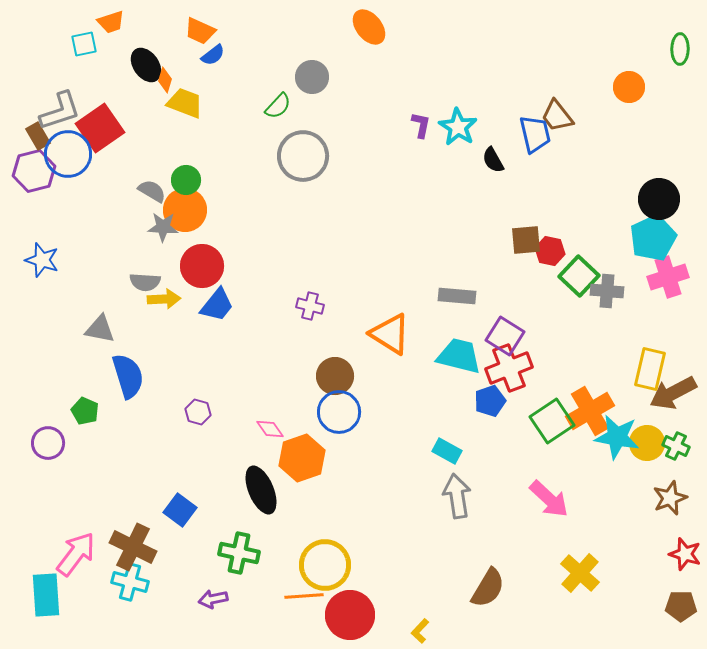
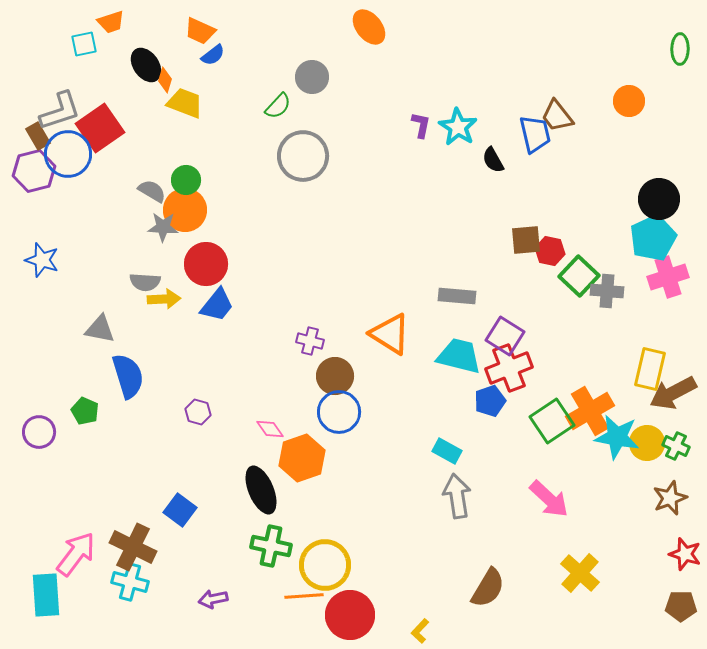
orange circle at (629, 87): moved 14 px down
red circle at (202, 266): moved 4 px right, 2 px up
purple cross at (310, 306): moved 35 px down
purple circle at (48, 443): moved 9 px left, 11 px up
green cross at (239, 553): moved 32 px right, 7 px up
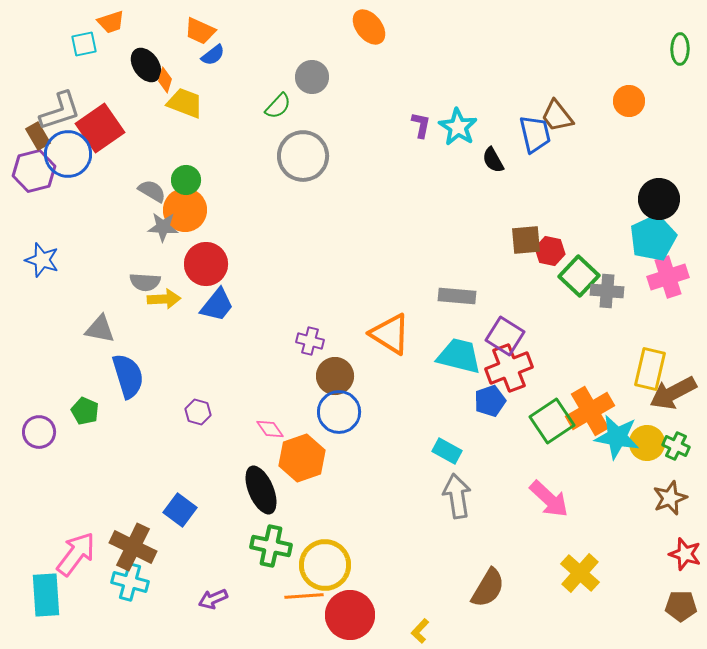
purple arrow at (213, 599): rotated 12 degrees counterclockwise
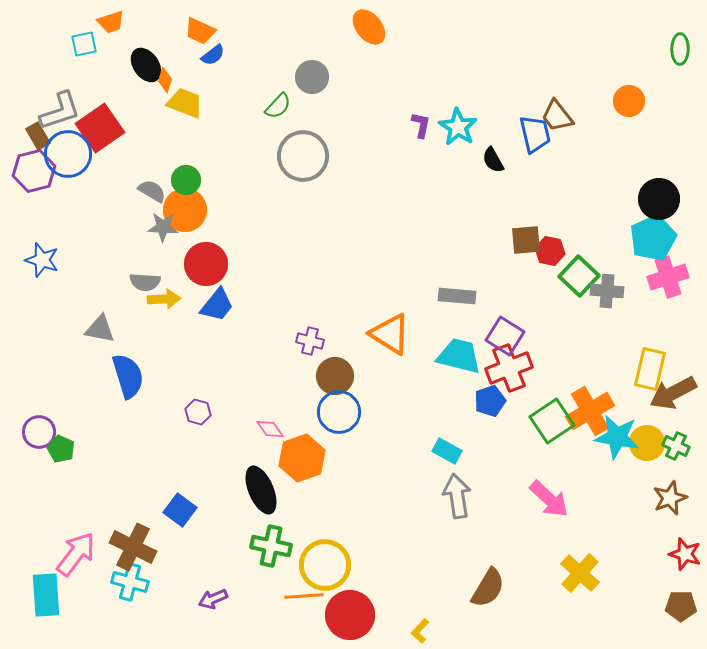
green pentagon at (85, 411): moved 24 px left, 38 px down
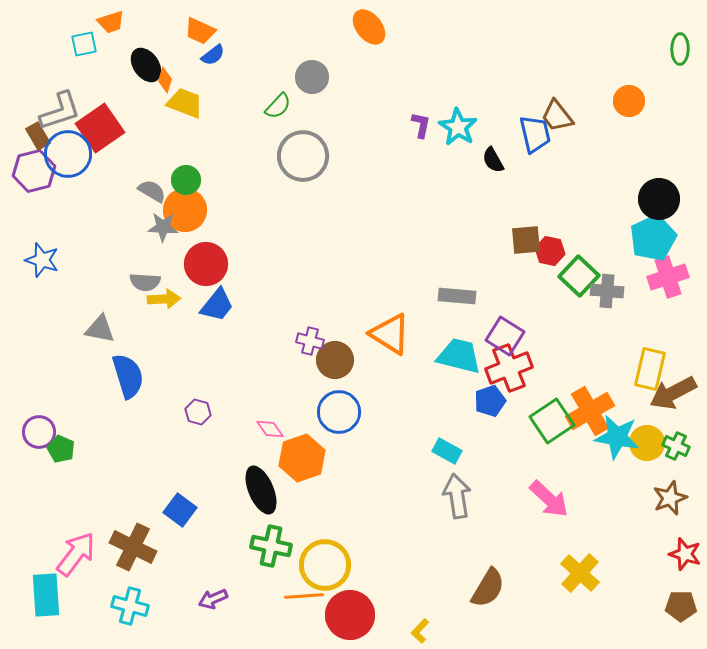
brown circle at (335, 376): moved 16 px up
cyan cross at (130, 582): moved 24 px down
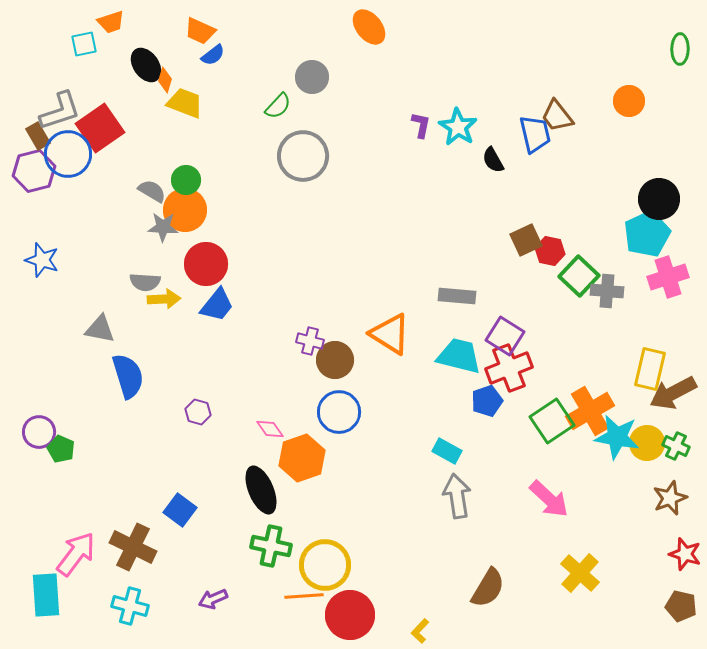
cyan pentagon at (653, 238): moved 6 px left, 4 px up
brown square at (526, 240): rotated 20 degrees counterclockwise
blue pentagon at (490, 401): moved 3 px left
brown pentagon at (681, 606): rotated 12 degrees clockwise
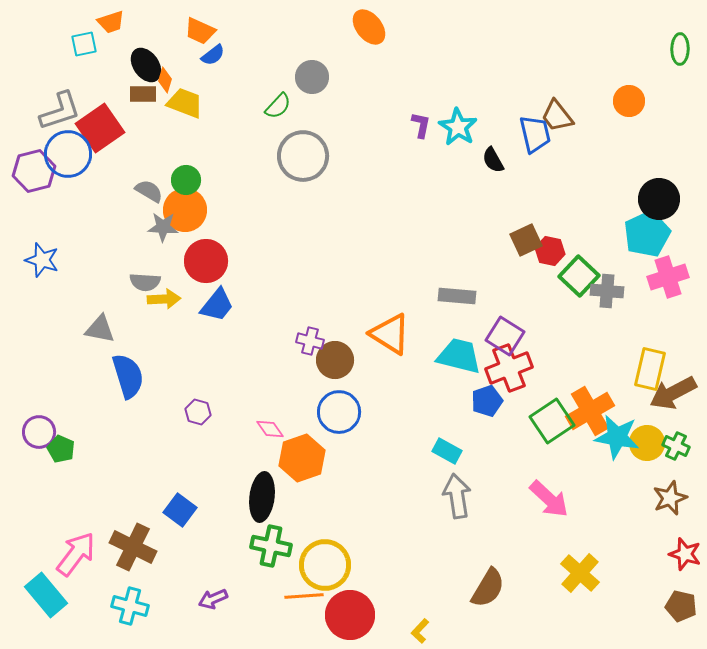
brown rectangle at (38, 136): moved 105 px right, 42 px up; rotated 60 degrees counterclockwise
gray semicircle at (152, 191): moved 3 px left
red circle at (206, 264): moved 3 px up
black ellipse at (261, 490): moved 1 px right, 7 px down; rotated 30 degrees clockwise
cyan rectangle at (46, 595): rotated 36 degrees counterclockwise
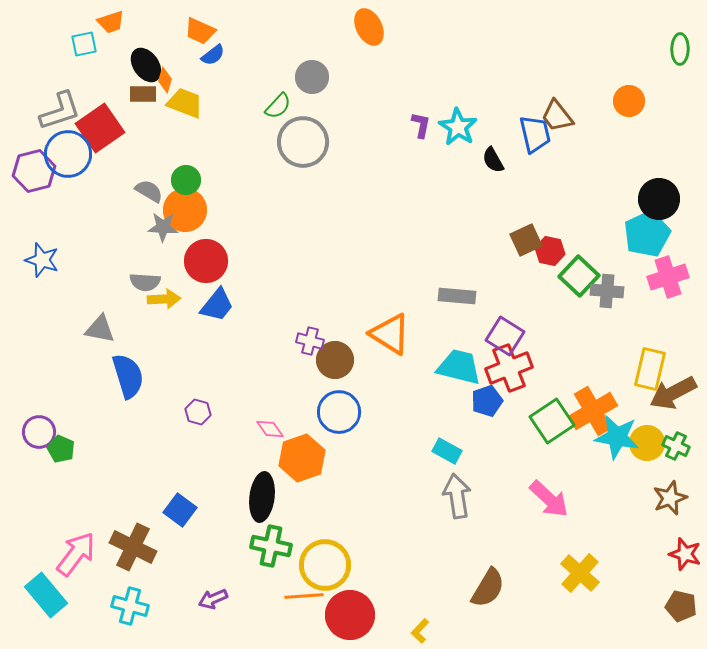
orange ellipse at (369, 27): rotated 12 degrees clockwise
gray circle at (303, 156): moved 14 px up
cyan trapezoid at (459, 356): moved 11 px down
orange cross at (590, 411): moved 3 px right
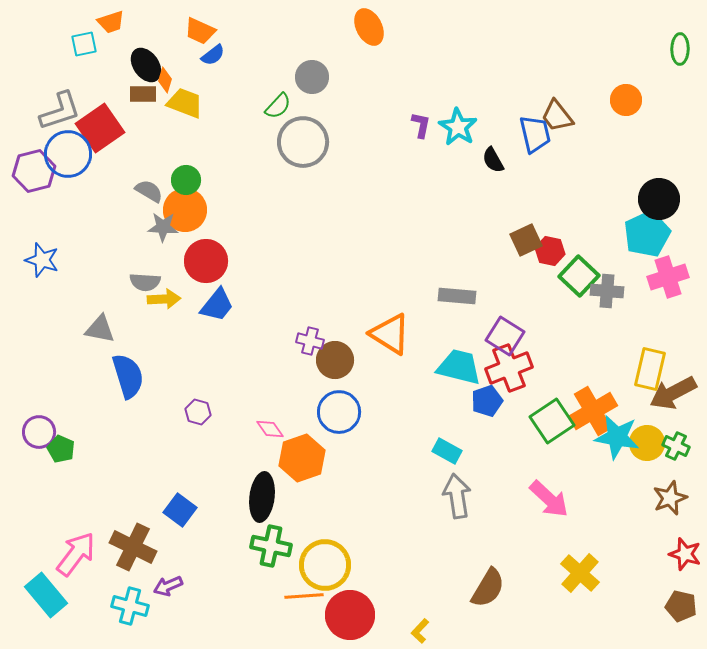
orange circle at (629, 101): moved 3 px left, 1 px up
purple arrow at (213, 599): moved 45 px left, 13 px up
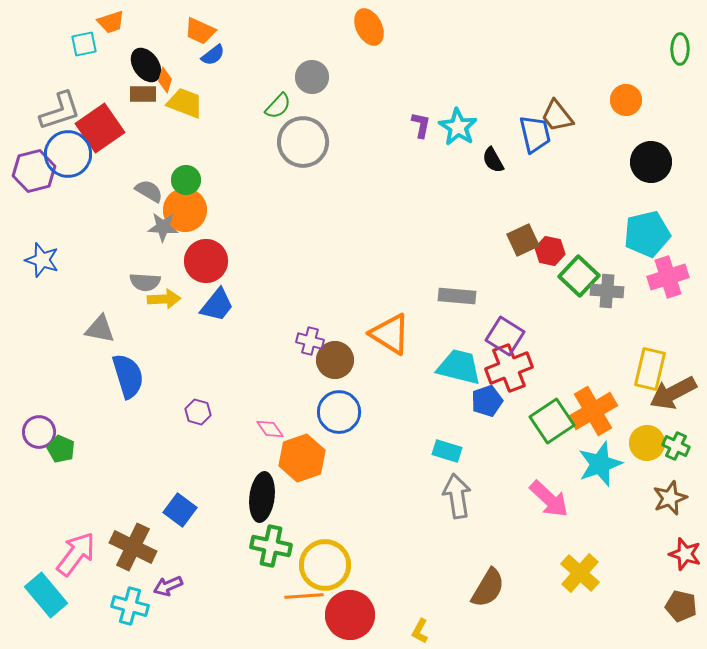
black circle at (659, 199): moved 8 px left, 37 px up
cyan pentagon at (647, 234): rotated 12 degrees clockwise
brown square at (526, 240): moved 3 px left
cyan star at (617, 437): moved 17 px left, 27 px down; rotated 30 degrees counterclockwise
cyan rectangle at (447, 451): rotated 12 degrees counterclockwise
yellow L-shape at (420, 631): rotated 15 degrees counterclockwise
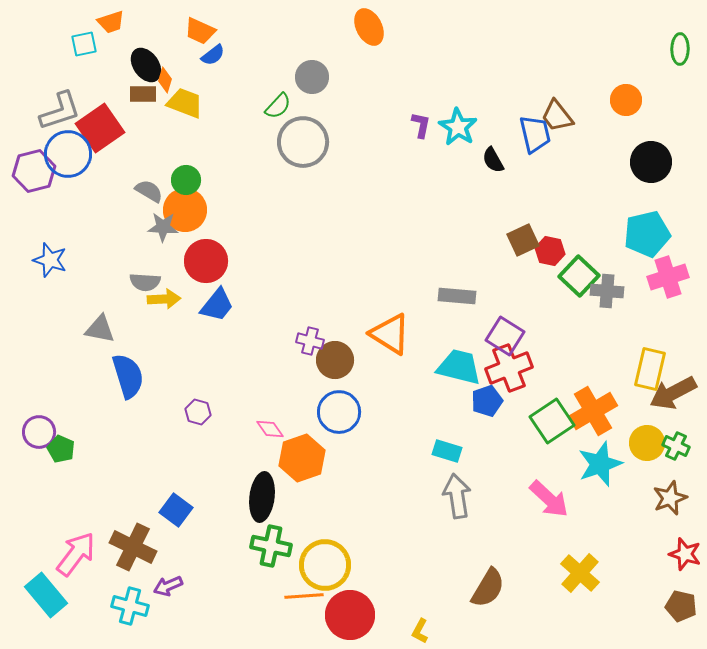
blue star at (42, 260): moved 8 px right
blue square at (180, 510): moved 4 px left
